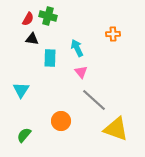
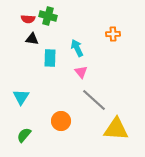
red semicircle: rotated 64 degrees clockwise
cyan triangle: moved 7 px down
yellow triangle: rotated 16 degrees counterclockwise
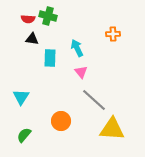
yellow triangle: moved 4 px left
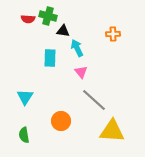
black triangle: moved 31 px right, 8 px up
cyan triangle: moved 4 px right
yellow triangle: moved 2 px down
green semicircle: rotated 49 degrees counterclockwise
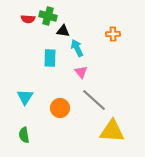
orange circle: moved 1 px left, 13 px up
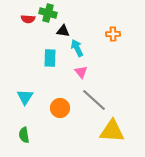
green cross: moved 3 px up
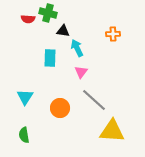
pink triangle: rotated 16 degrees clockwise
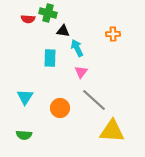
green semicircle: rotated 77 degrees counterclockwise
